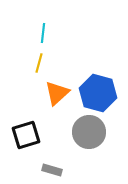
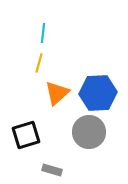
blue hexagon: rotated 18 degrees counterclockwise
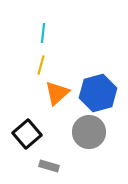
yellow line: moved 2 px right, 2 px down
blue hexagon: rotated 12 degrees counterclockwise
black square: moved 1 px right, 1 px up; rotated 24 degrees counterclockwise
gray rectangle: moved 3 px left, 4 px up
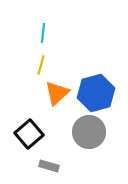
blue hexagon: moved 2 px left
black square: moved 2 px right
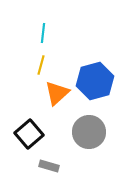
blue hexagon: moved 1 px left, 12 px up
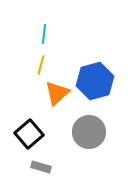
cyan line: moved 1 px right, 1 px down
gray rectangle: moved 8 px left, 1 px down
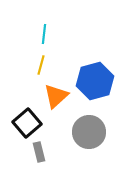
orange triangle: moved 1 px left, 3 px down
black square: moved 2 px left, 11 px up
gray rectangle: moved 2 px left, 15 px up; rotated 60 degrees clockwise
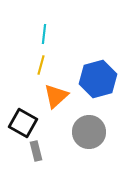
blue hexagon: moved 3 px right, 2 px up
black square: moved 4 px left; rotated 20 degrees counterclockwise
gray rectangle: moved 3 px left, 1 px up
